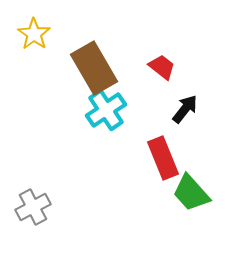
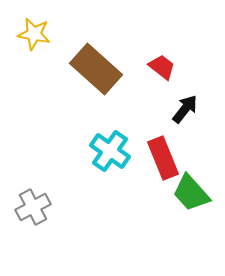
yellow star: rotated 24 degrees counterclockwise
brown rectangle: moved 2 px right, 1 px down; rotated 18 degrees counterclockwise
cyan cross: moved 4 px right, 41 px down; rotated 21 degrees counterclockwise
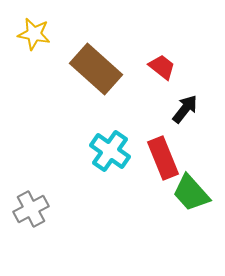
gray cross: moved 2 px left, 2 px down
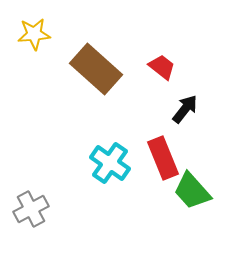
yellow star: rotated 16 degrees counterclockwise
cyan cross: moved 12 px down
green trapezoid: moved 1 px right, 2 px up
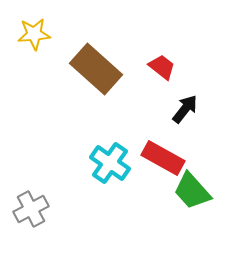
red rectangle: rotated 39 degrees counterclockwise
